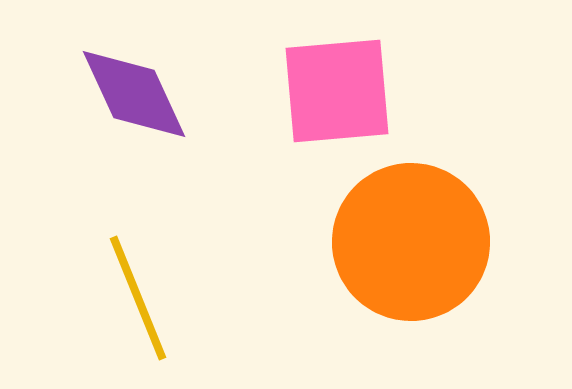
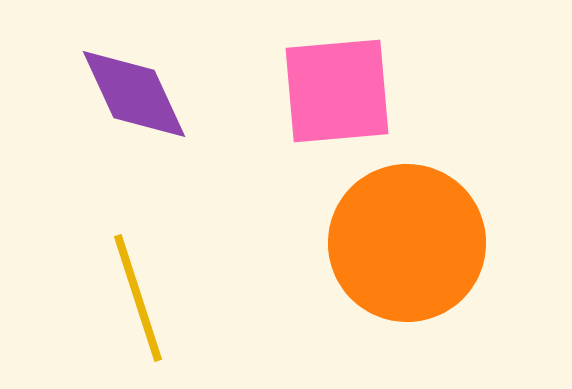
orange circle: moved 4 px left, 1 px down
yellow line: rotated 4 degrees clockwise
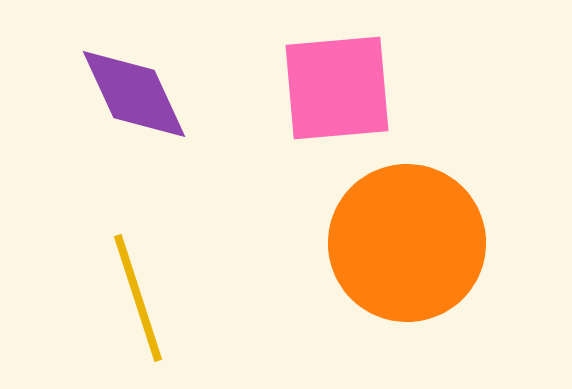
pink square: moved 3 px up
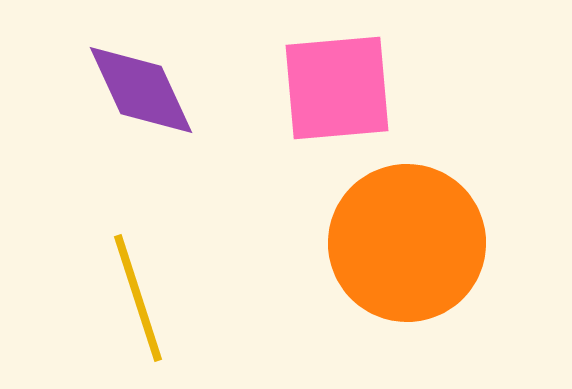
purple diamond: moved 7 px right, 4 px up
